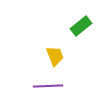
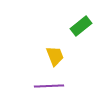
purple line: moved 1 px right
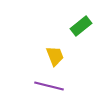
purple line: rotated 16 degrees clockwise
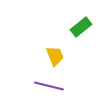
green rectangle: moved 1 px down
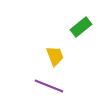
purple line: rotated 8 degrees clockwise
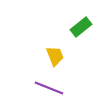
purple line: moved 2 px down
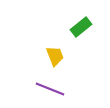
purple line: moved 1 px right, 1 px down
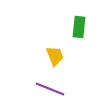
green rectangle: moved 2 px left; rotated 45 degrees counterclockwise
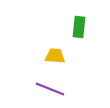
yellow trapezoid: rotated 65 degrees counterclockwise
